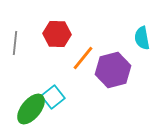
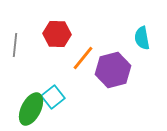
gray line: moved 2 px down
green ellipse: rotated 12 degrees counterclockwise
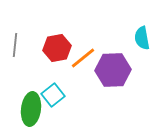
red hexagon: moved 14 px down; rotated 12 degrees counterclockwise
orange line: rotated 12 degrees clockwise
purple hexagon: rotated 12 degrees clockwise
cyan square: moved 2 px up
green ellipse: rotated 20 degrees counterclockwise
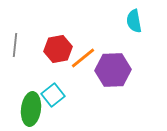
cyan semicircle: moved 8 px left, 17 px up
red hexagon: moved 1 px right, 1 px down
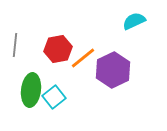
cyan semicircle: rotated 75 degrees clockwise
purple hexagon: rotated 24 degrees counterclockwise
cyan square: moved 1 px right, 2 px down
green ellipse: moved 19 px up
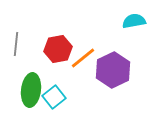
cyan semicircle: rotated 15 degrees clockwise
gray line: moved 1 px right, 1 px up
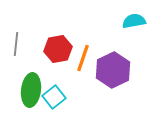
orange line: rotated 32 degrees counterclockwise
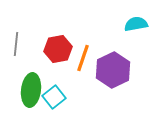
cyan semicircle: moved 2 px right, 3 px down
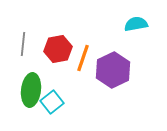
gray line: moved 7 px right
cyan square: moved 2 px left, 5 px down
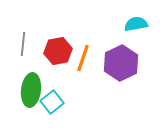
red hexagon: moved 2 px down
purple hexagon: moved 8 px right, 7 px up
